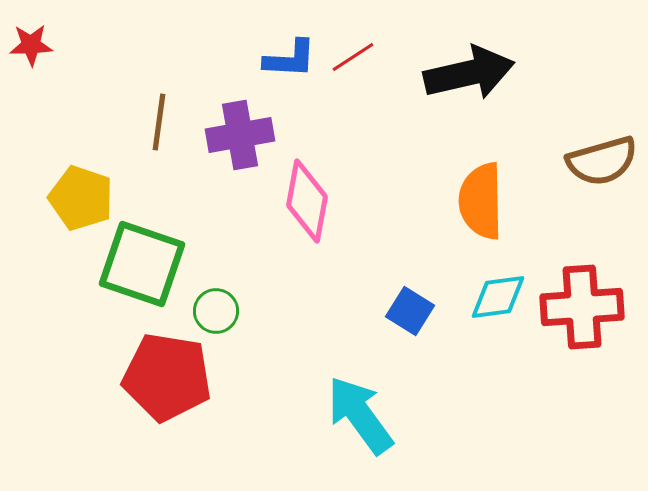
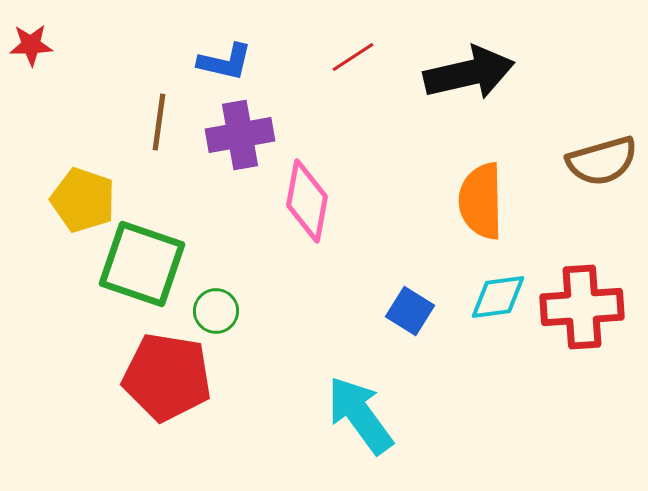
blue L-shape: moved 65 px left, 3 px down; rotated 10 degrees clockwise
yellow pentagon: moved 2 px right, 2 px down
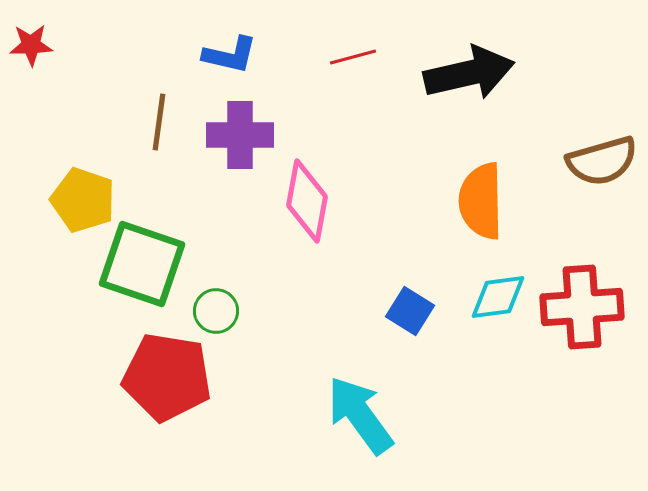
red line: rotated 18 degrees clockwise
blue L-shape: moved 5 px right, 7 px up
purple cross: rotated 10 degrees clockwise
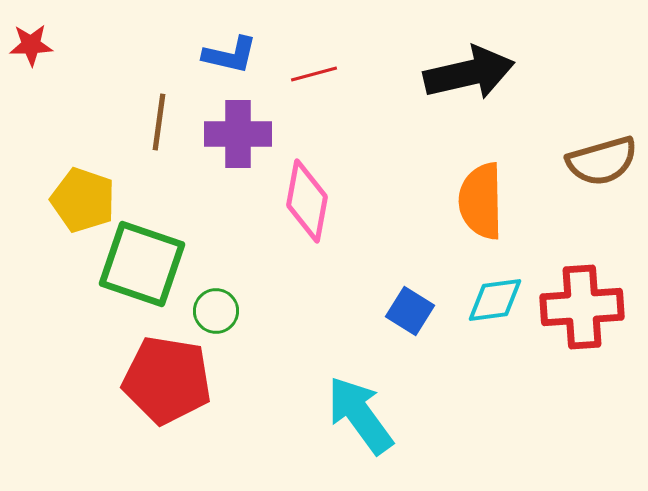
red line: moved 39 px left, 17 px down
purple cross: moved 2 px left, 1 px up
cyan diamond: moved 3 px left, 3 px down
red pentagon: moved 3 px down
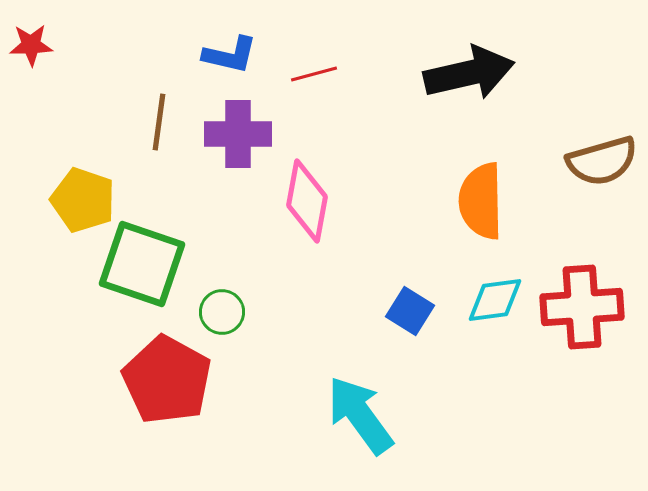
green circle: moved 6 px right, 1 px down
red pentagon: rotated 20 degrees clockwise
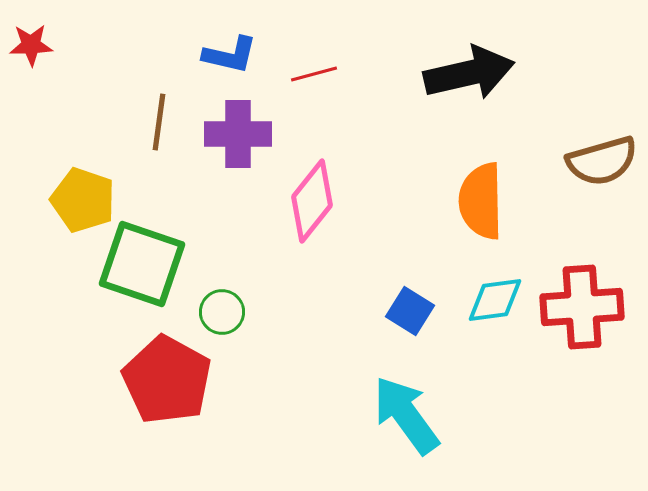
pink diamond: moved 5 px right; rotated 28 degrees clockwise
cyan arrow: moved 46 px right
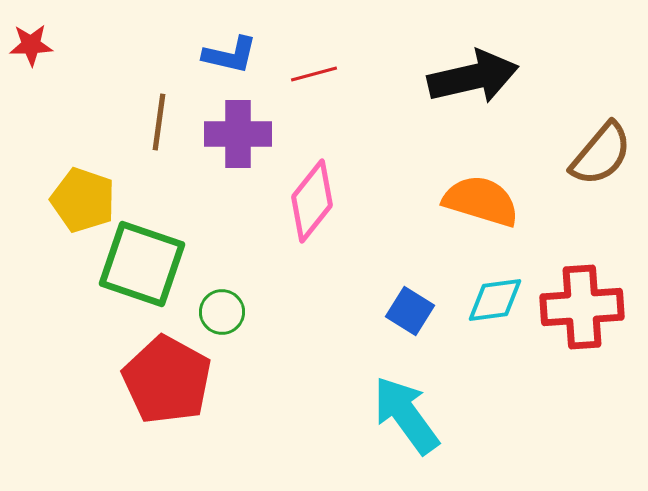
black arrow: moved 4 px right, 4 px down
brown semicircle: moved 1 px left, 7 px up; rotated 34 degrees counterclockwise
orange semicircle: rotated 108 degrees clockwise
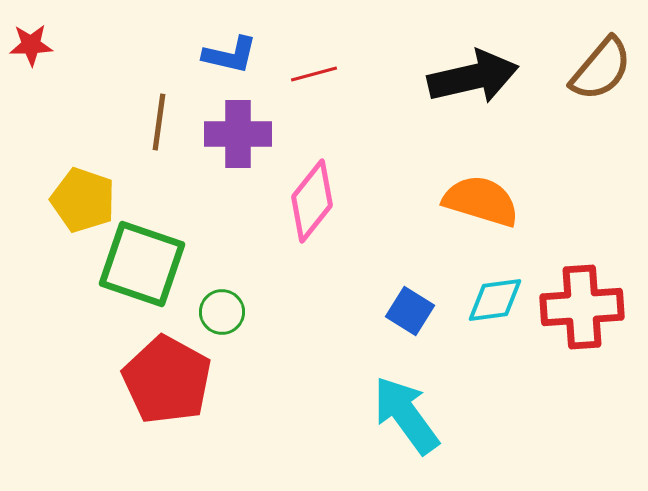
brown semicircle: moved 85 px up
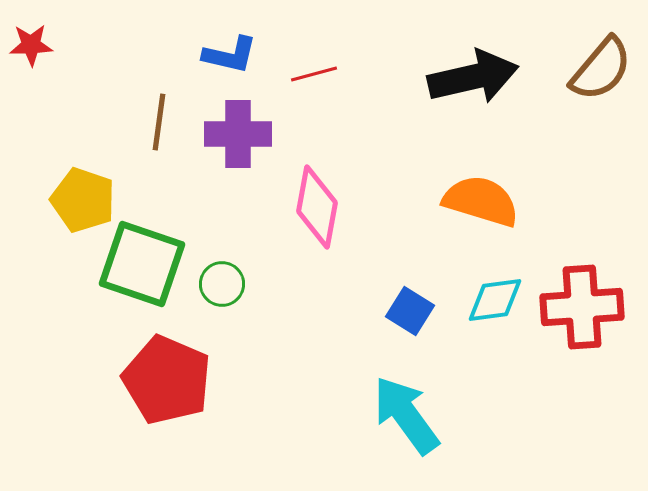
pink diamond: moved 5 px right, 6 px down; rotated 28 degrees counterclockwise
green circle: moved 28 px up
red pentagon: rotated 6 degrees counterclockwise
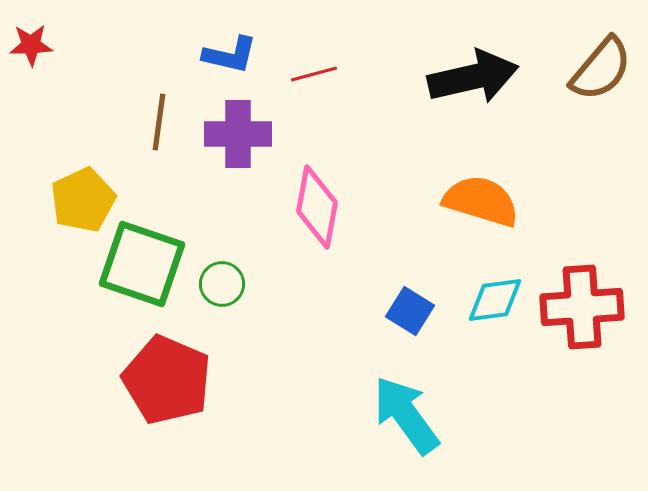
yellow pentagon: rotated 28 degrees clockwise
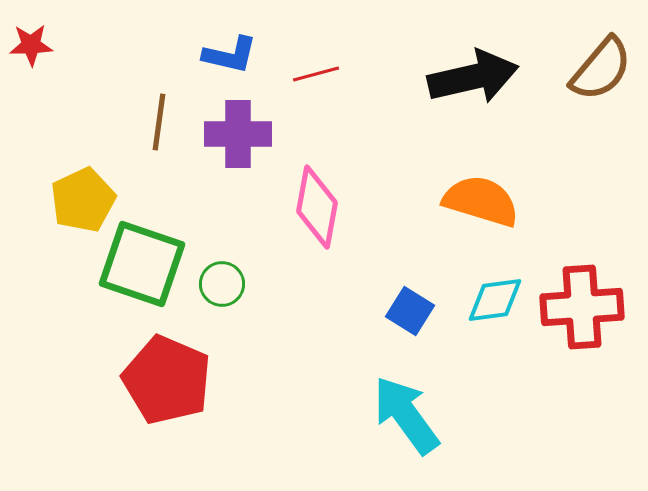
red line: moved 2 px right
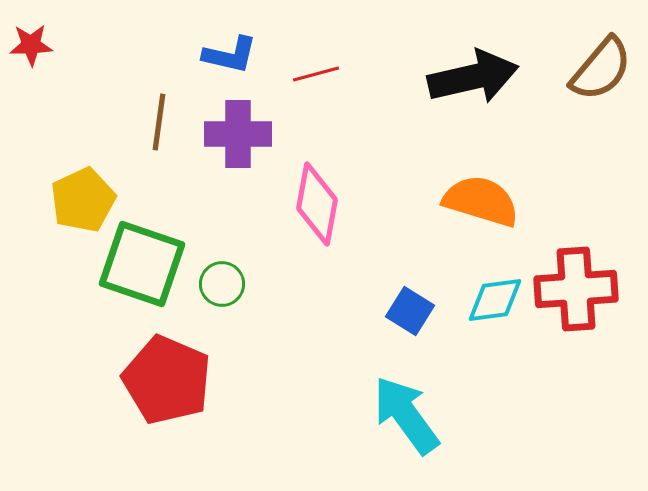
pink diamond: moved 3 px up
red cross: moved 6 px left, 18 px up
